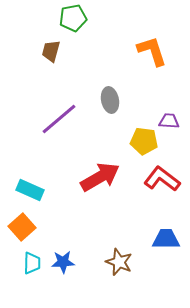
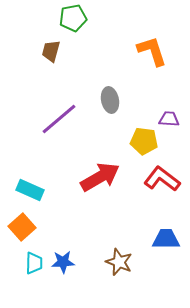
purple trapezoid: moved 2 px up
cyan trapezoid: moved 2 px right
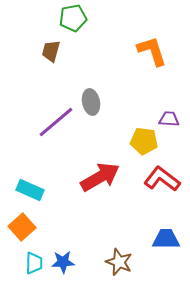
gray ellipse: moved 19 px left, 2 px down
purple line: moved 3 px left, 3 px down
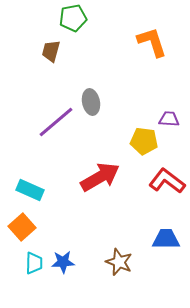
orange L-shape: moved 9 px up
red L-shape: moved 5 px right, 2 px down
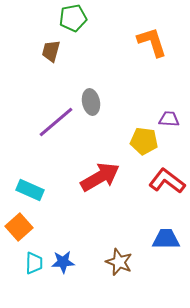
orange square: moved 3 px left
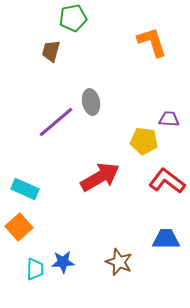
cyan rectangle: moved 5 px left, 1 px up
cyan trapezoid: moved 1 px right, 6 px down
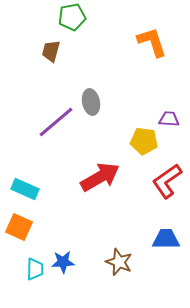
green pentagon: moved 1 px left, 1 px up
red L-shape: rotated 72 degrees counterclockwise
orange square: rotated 24 degrees counterclockwise
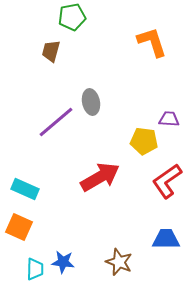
blue star: rotated 10 degrees clockwise
